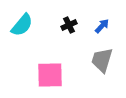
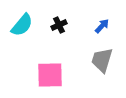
black cross: moved 10 px left
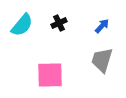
black cross: moved 2 px up
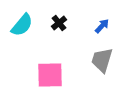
black cross: rotated 14 degrees counterclockwise
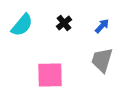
black cross: moved 5 px right
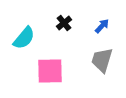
cyan semicircle: moved 2 px right, 13 px down
pink square: moved 4 px up
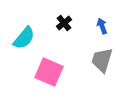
blue arrow: rotated 63 degrees counterclockwise
pink square: moved 1 px left, 1 px down; rotated 24 degrees clockwise
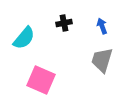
black cross: rotated 28 degrees clockwise
pink square: moved 8 px left, 8 px down
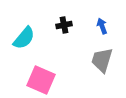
black cross: moved 2 px down
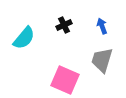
black cross: rotated 14 degrees counterclockwise
pink square: moved 24 px right
